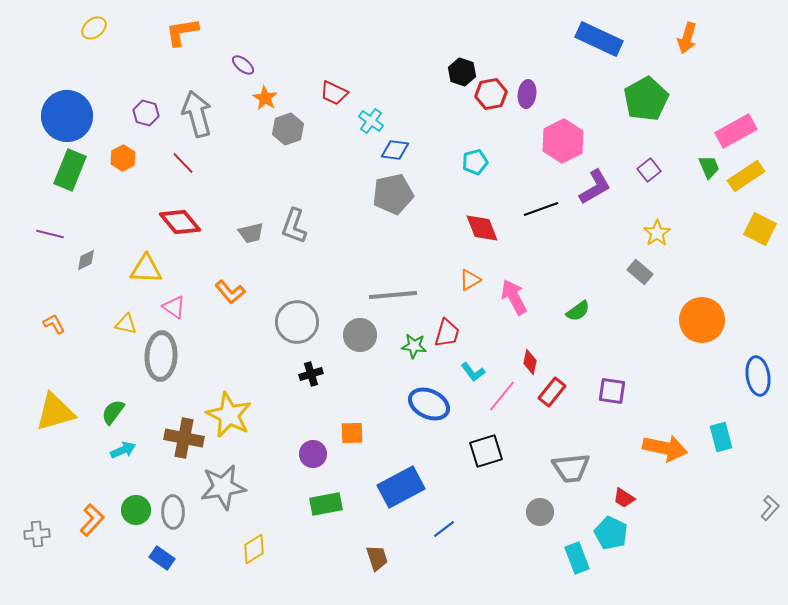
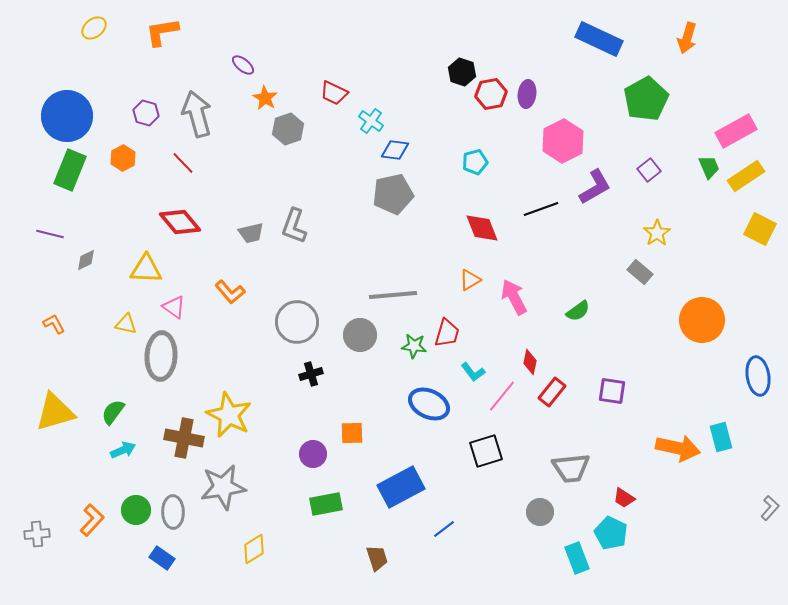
orange L-shape at (182, 32): moved 20 px left
orange arrow at (665, 448): moved 13 px right
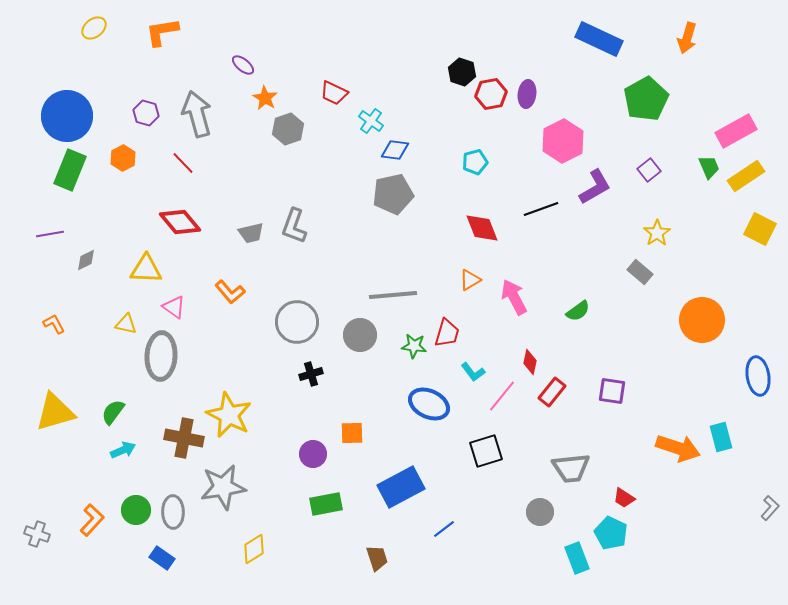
purple line at (50, 234): rotated 24 degrees counterclockwise
orange arrow at (678, 448): rotated 6 degrees clockwise
gray cross at (37, 534): rotated 25 degrees clockwise
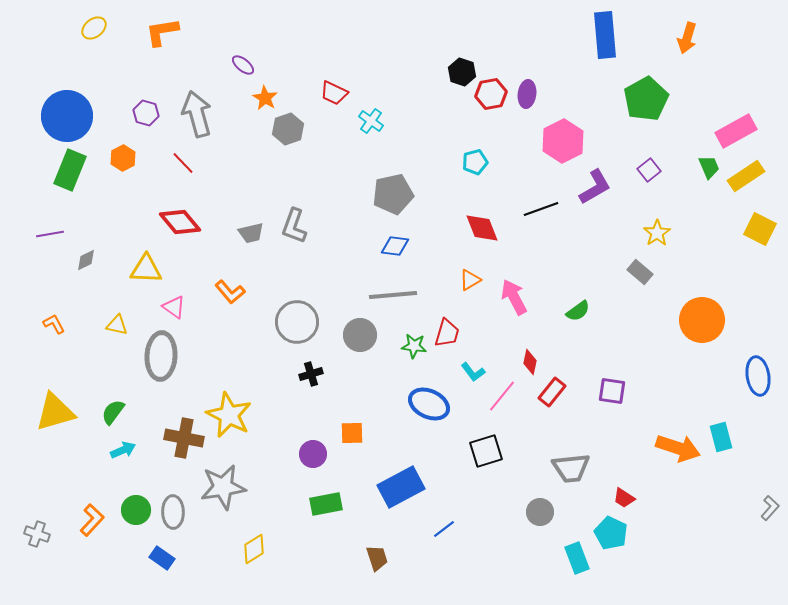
blue rectangle at (599, 39): moved 6 px right, 4 px up; rotated 60 degrees clockwise
blue diamond at (395, 150): moved 96 px down
yellow triangle at (126, 324): moved 9 px left, 1 px down
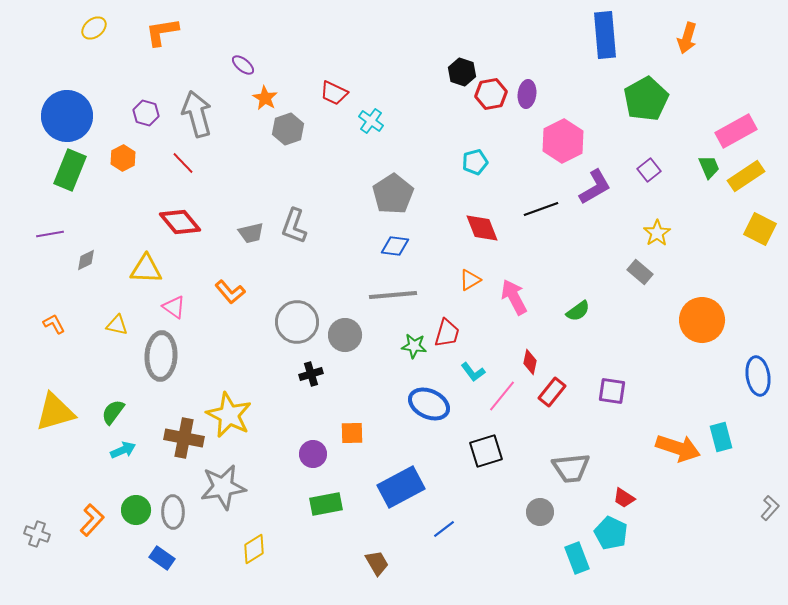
gray pentagon at (393, 194): rotated 21 degrees counterclockwise
gray circle at (360, 335): moved 15 px left
brown trapezoid at (377, 558): moved 5 px down; rotated 12 degrees counterclockwise
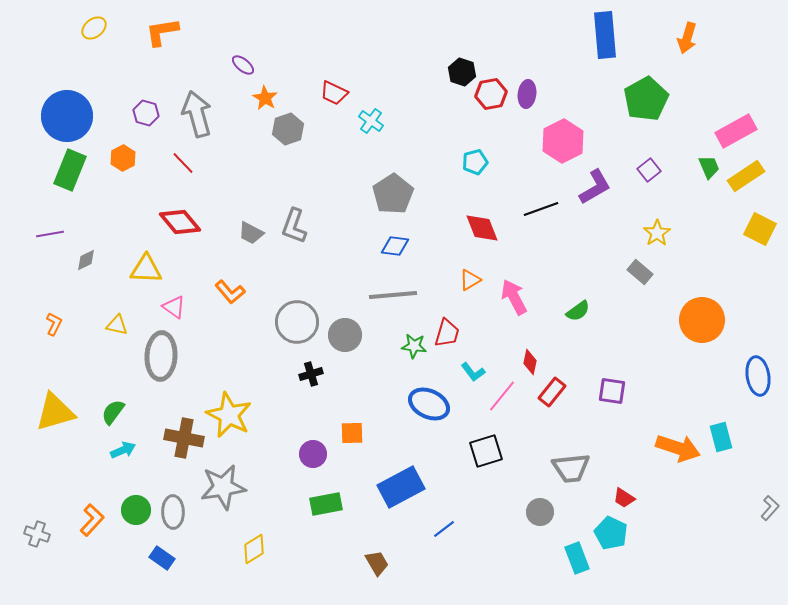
gray trapezoid at (251, 233): rotated 40 degrees clockwise
orange L-shape at (54, 324): rotated 55 degrees clockwise
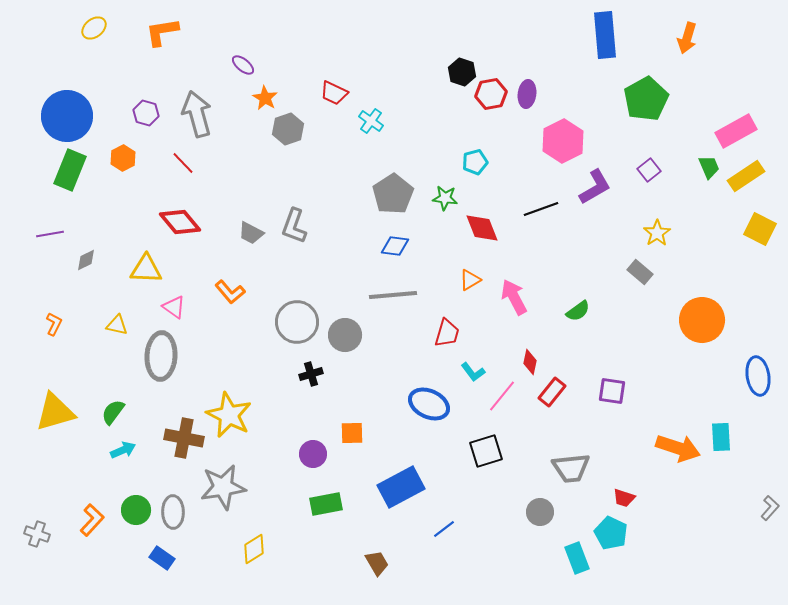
green star at (414, 346): moved 31 px right, 148 px up
cyan rectangle at (721, 437): rotated 12 degrees clockwise
red trapezoid at (624, 498): rotated 15 degrees counterclockwise
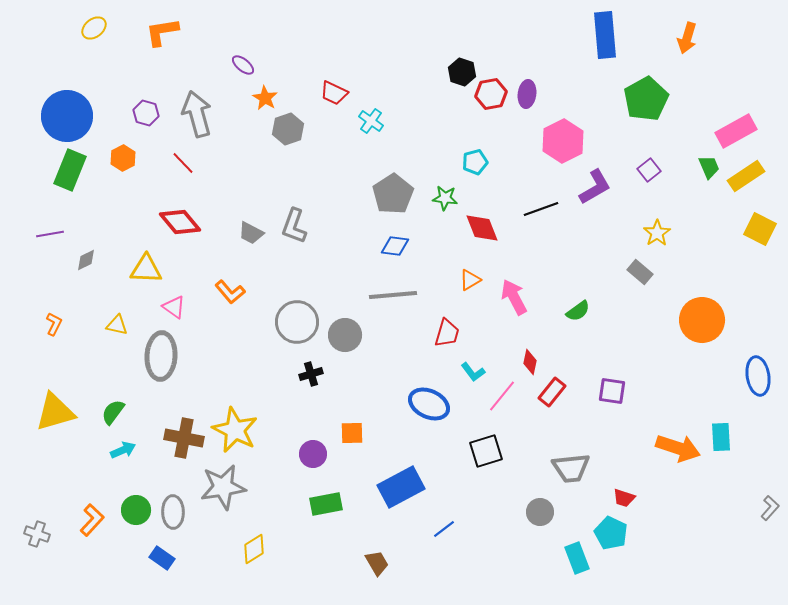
yellow star at (229, 415): moved 6 px right, 15 px down
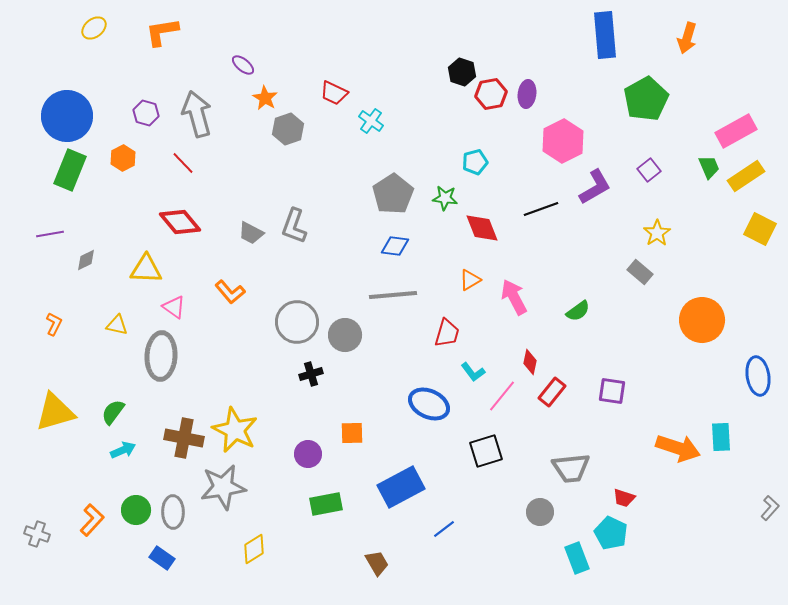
purple circle at (313, 454): moved 5 px left
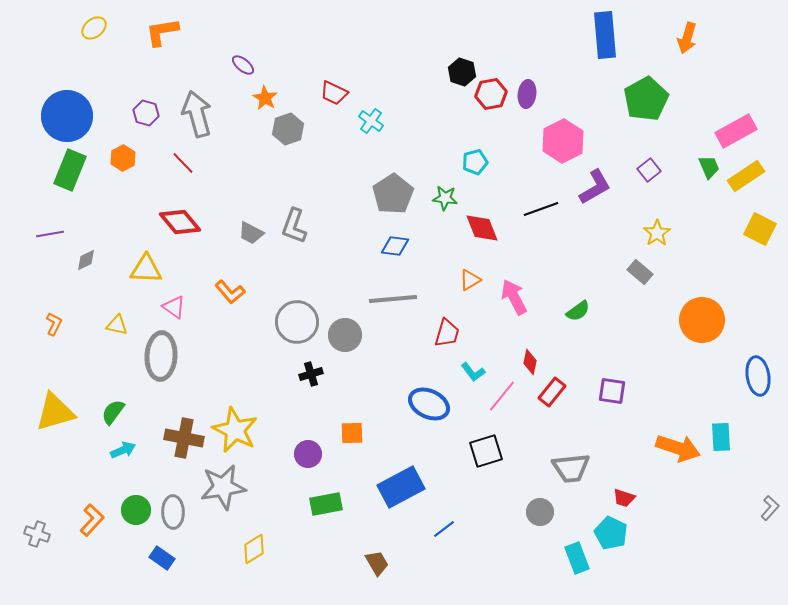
gray line at (393, 295): moved 4 px down
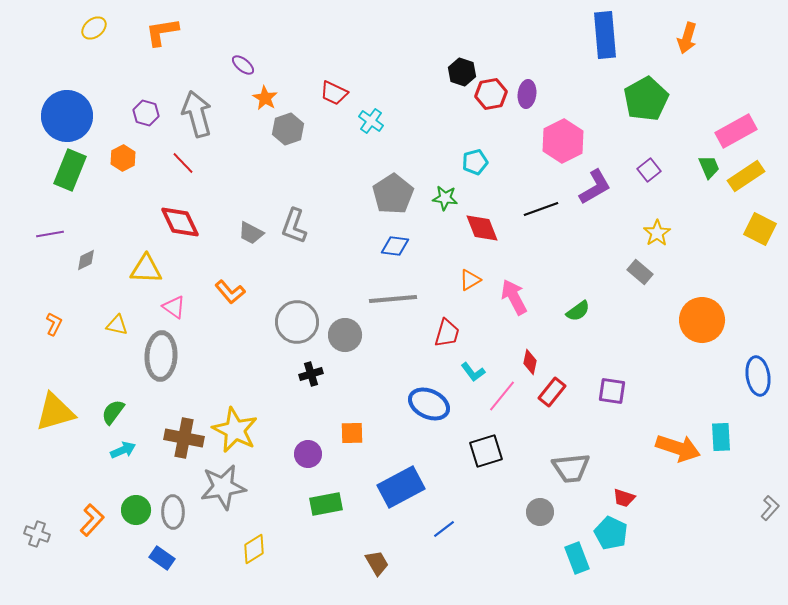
red diamond at (180, 222): rotated 15 degrees clockwise
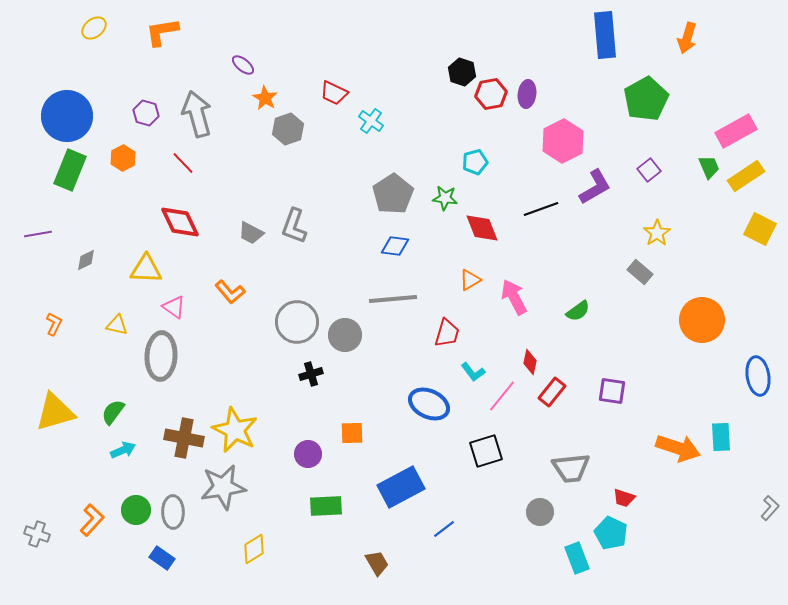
purple line at (50, 234): moved 12 px left
green rectangle at (326, 504): moved 2 px down; rotated 8 degrees clockwise
